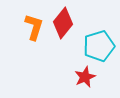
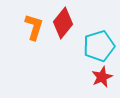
red star: moved 17 px right
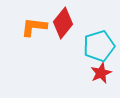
orange L-shape: rotated 100 degrees counterclockwise
red star: moved 1 px left, 4 px up
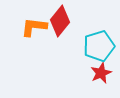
red diamond: moved 3 px left, 2 px up
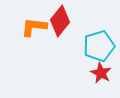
red star: rotated 20 degrees counterclockwise
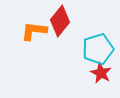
orange L-shape: moved 4 px down
cyan pentagon: moved 1 px left, 3 px down
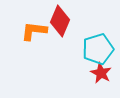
red diamond: rotated 16 degrees counterclockwise
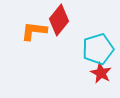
red diamond: moved 1 px left, 1 px up; rotated 16 degrees clockwise
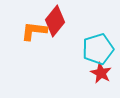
red diamond: moved 4 px left, 1 px down
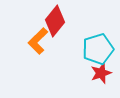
orange L-shape: moved 4 px right, 10 px down; rotated 52 degrees counterclockwise
red star: rotated 25 degrees clockwise
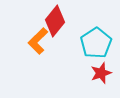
cyan pentagon: moved 2 px left, 6 px up; rotated 16 degrees counterclockwise
